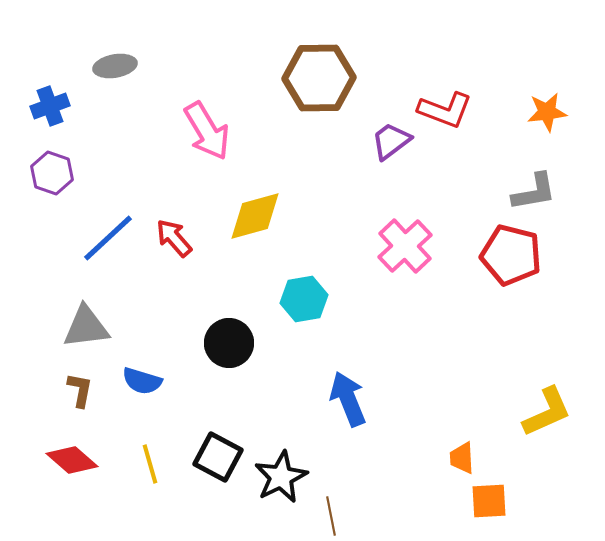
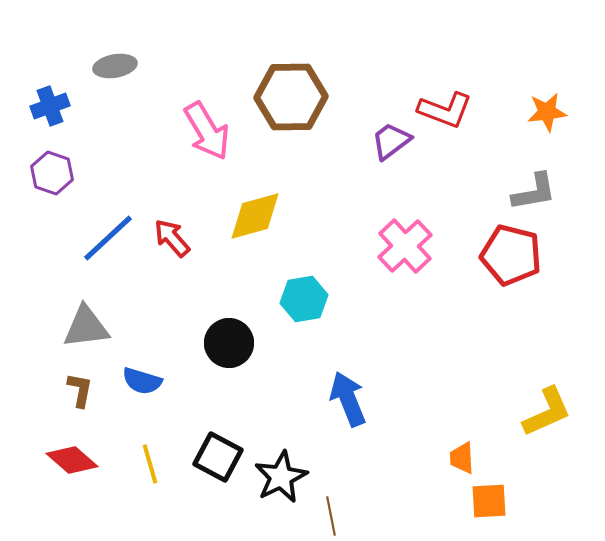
brown hexagon: moved 28 px left, 19 px down
red arrow: moved 2 px left
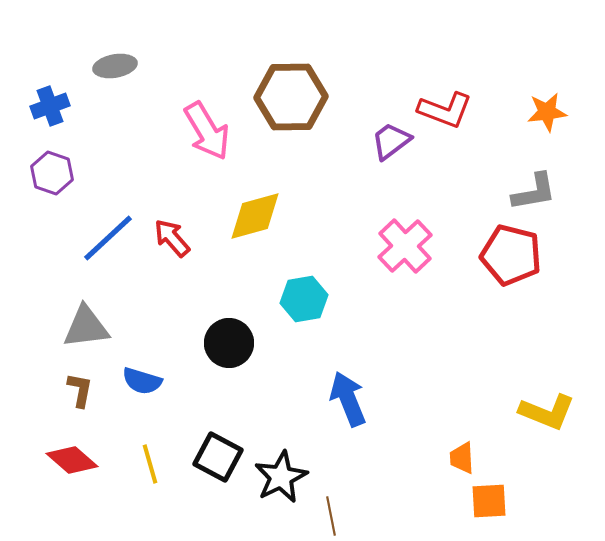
yellow L-shape: rotated 46 degrees clockwise
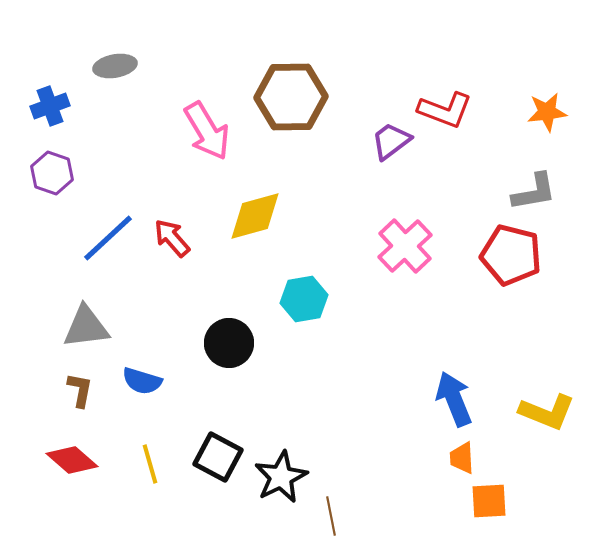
blue arrow: moved 106 px right
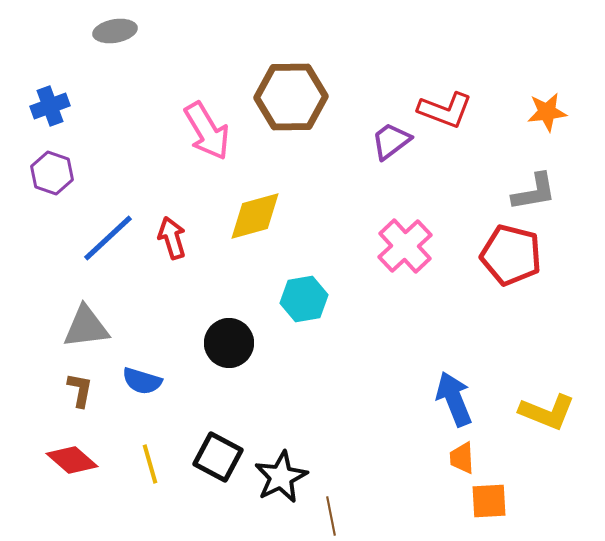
gray ellipse: moved 35 px up
red arrow: rotated 24 degrees clockwise
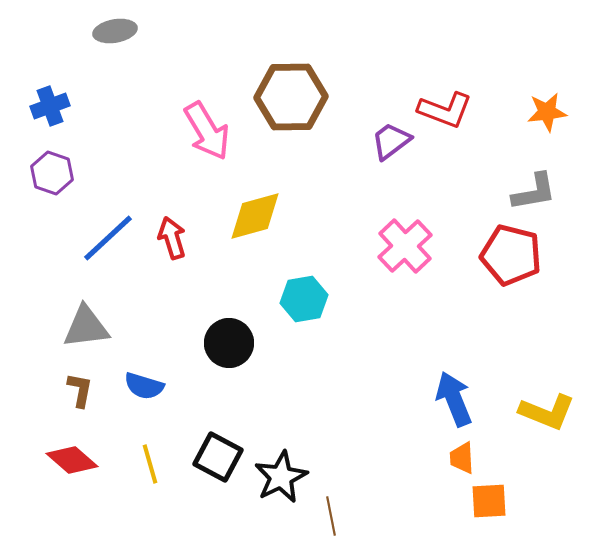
blue semicircle: moved 2 px right, 5 px down
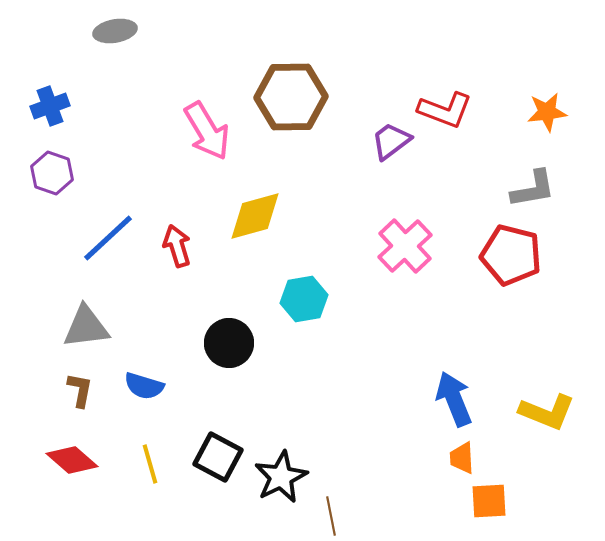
gray L-shape: moved 1 px left, 3 px up
red arrow: moved 5 px right, 8 px down
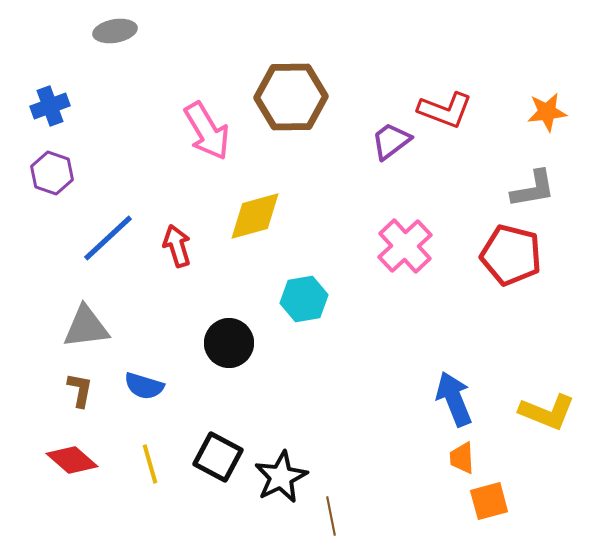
orange square: rotated 12 degrees counterclockwise
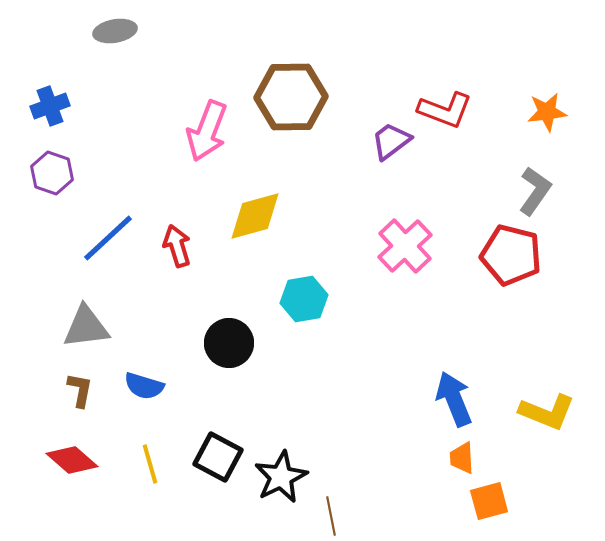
pink arrow: rotated 52 degrees clockwise
gray L-shape: moved 2 px right, 2 px down; rotated 45 degrees counterclockwise
